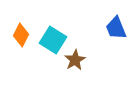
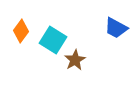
blue trapezoid: rotated 40 degrees counterclockwise
orange diamond: moved 4 px up; rotated 10 degrees clockwise
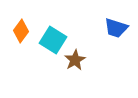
blue trapezoid: rotated 10 degrees counterclockwise
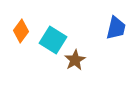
blue trapezoid: rotated 95 degrees counterclockwise
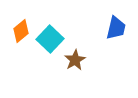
orange diamond: rotated 15 degrees clockwise
cyan square: moved 3 px left, 1 px up; rotated 12 degrees clockwise
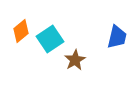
blue trapezoid: moved 1 px right, 9 px down
cyan square: rotated 12 degrees clockwise
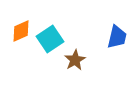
orange diamond: rotated 15 degrees clockwise
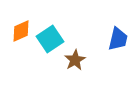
blue trapezoid: moved 1 px right, 2 px down
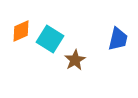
cyan square: rotated 24 degrees counterclockwise
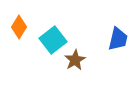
orange diamond: moved 2 px left, 4 px up; rotated 35 degrees counterclockwise
cyan square: moved 3 px right, 1 px down; rotated 20 degrees clockwise
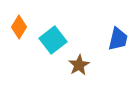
brown star: moved 4 px right, 5 px down
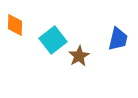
orange diamond: moved 4 px left, 2 px up; rotated 30 degrees counterclockwise
brown star: moved 9 px up
